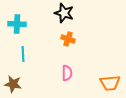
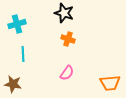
cyan cross: rotated 18 degrees counterclockwise
pink semicircle: rotated 35 degrees clockwise
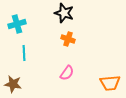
cyan line: moved 1 px right, 1 px up
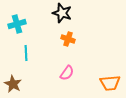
black star: moved 2 px left
cyan line: moved 2 px right
brown star: rotated 18 degrees clockwise
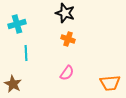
black star: moved 3 px right
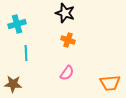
orange cross: moved 1 px down
brown star: rotated 24 degrees counterclockwise
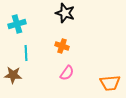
orange cross: moved 6 px left, 6 px down
brown star: moved 9 px up
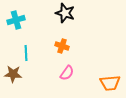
cyan cross: moved 1 px left, 4 px up
brown star: moved 1 px up
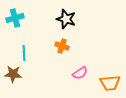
black star: moved 1 px right, 6 px down
cyan cross: moved 1 px left, 2 px up
cyan line: moved 2 px left
pink semicircle: moved 13 px right; rotated 21 degrees clockwise
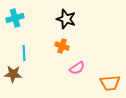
pink semicircle: moved 3 px left, 5 px up
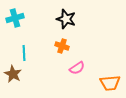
brown star: rotated 24 degrees clockwise
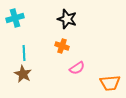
black star: moved 1 px right
brown star: moved 10 px right
